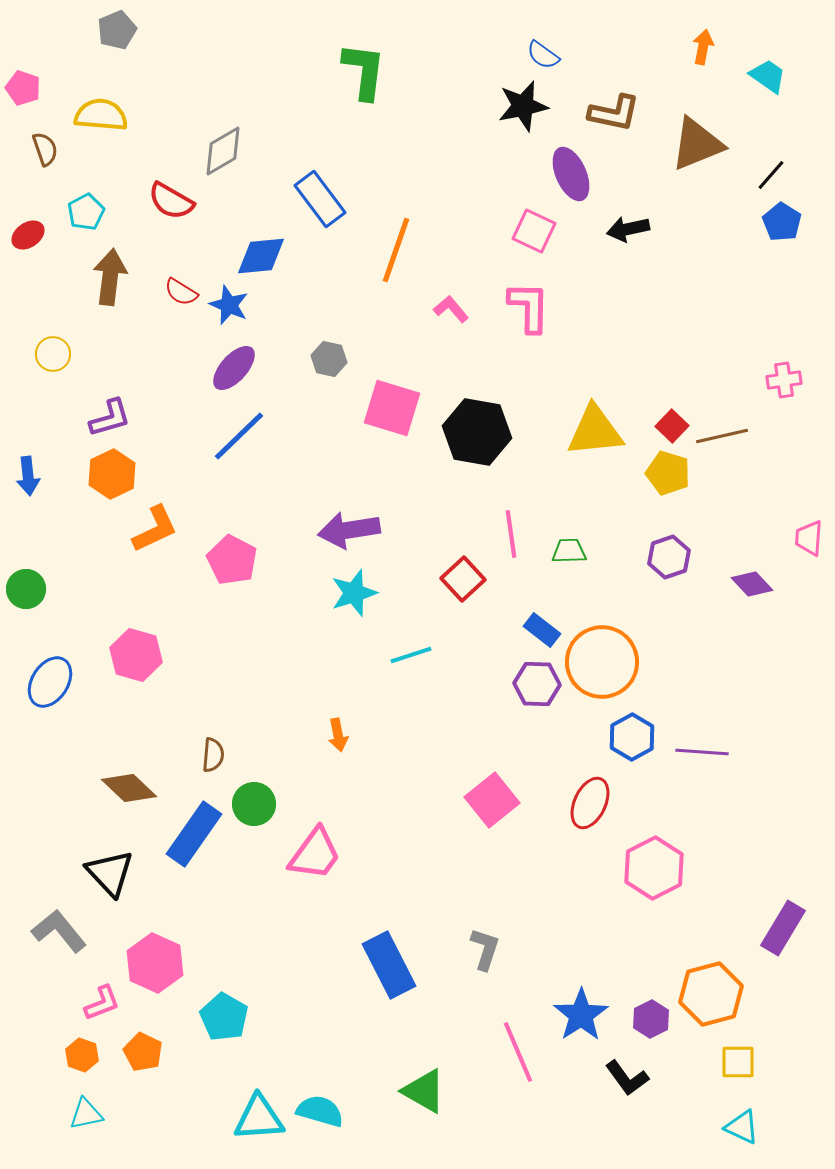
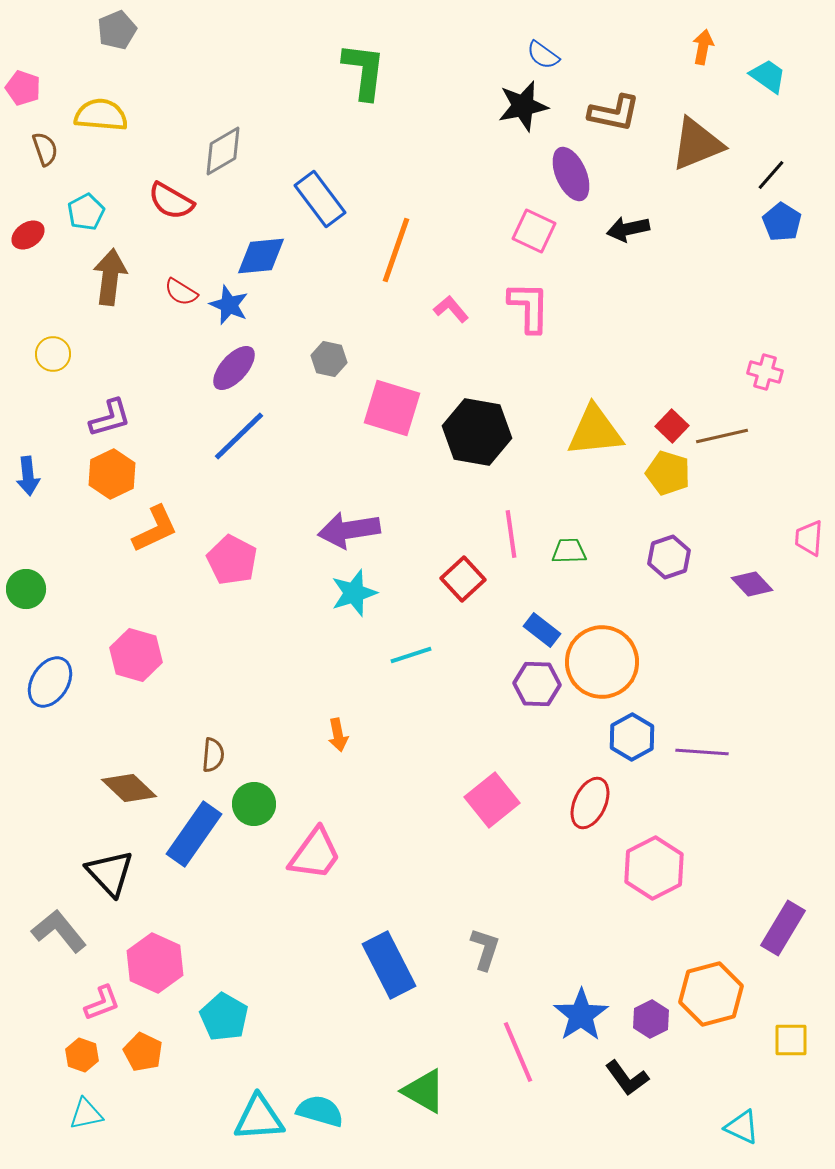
pink cross at (784, 380): moved 19 px left, 8 px up; rotated 24 degrees clockwise
yellow square at (738, 1062): moved 53 px right, 22 px up
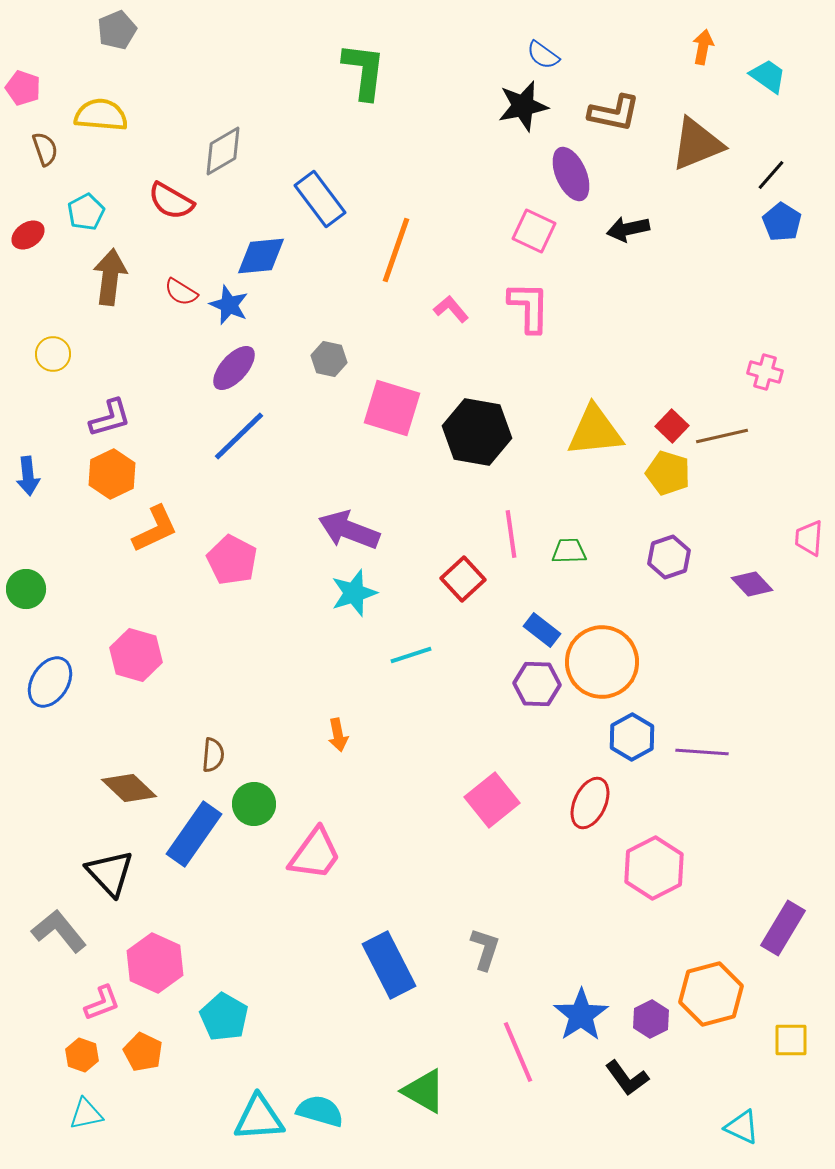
purple arrow at (349, 530): rotated 30 degrees clockwise
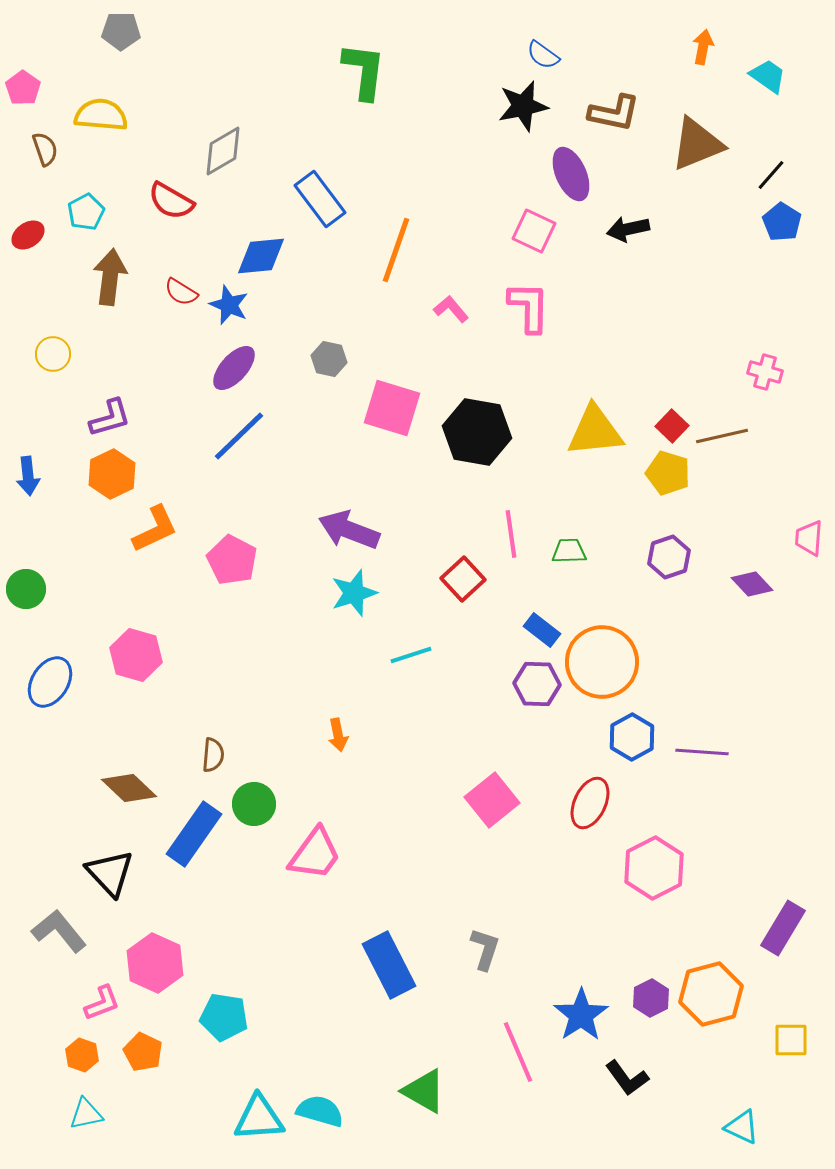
gray pentagon at (117, 30): moved 4 px right, 1 px down; rotated 24 degrees clockwise
pink pentagon at (23, 88): rotated 16 degrees clockwise
cyan pentagon at (224, 1017): rotated 21 degrees counterclockwise
purple hexagon at (651, 1019): moved 21 px up
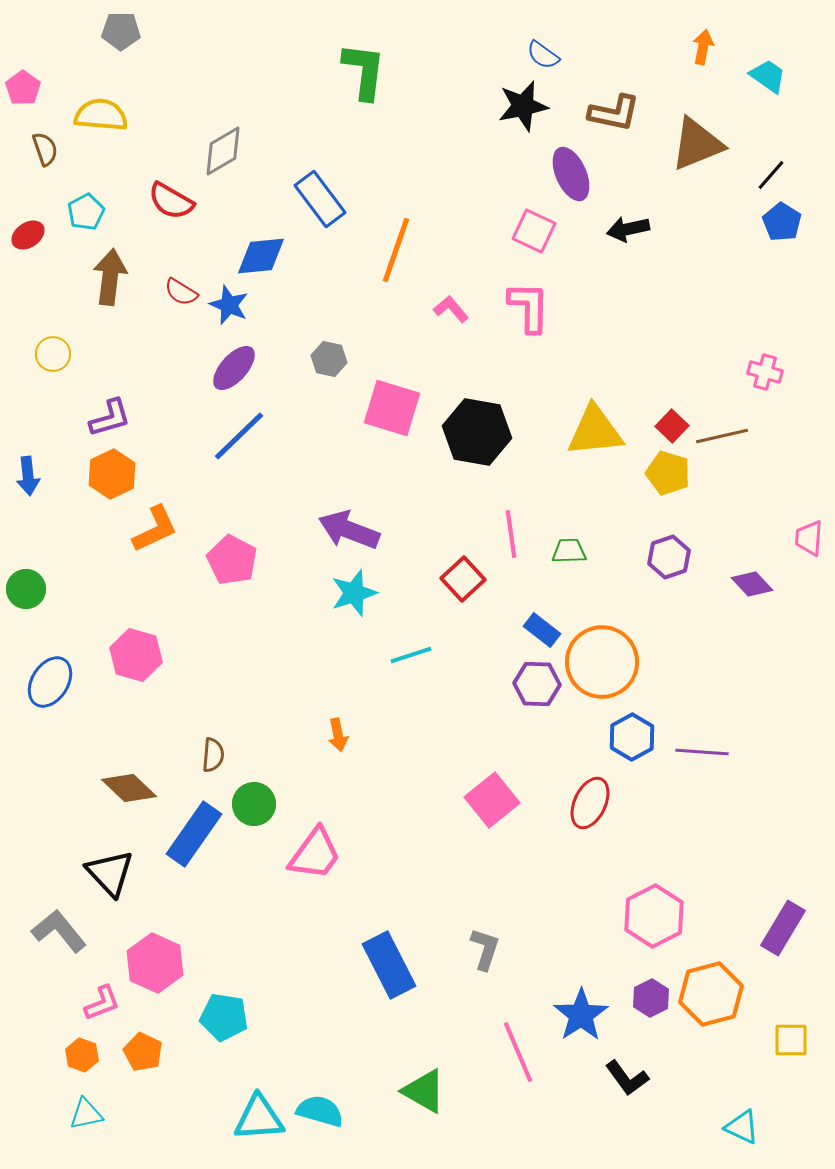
pink hexagon at (654, 868): moved 48 px down
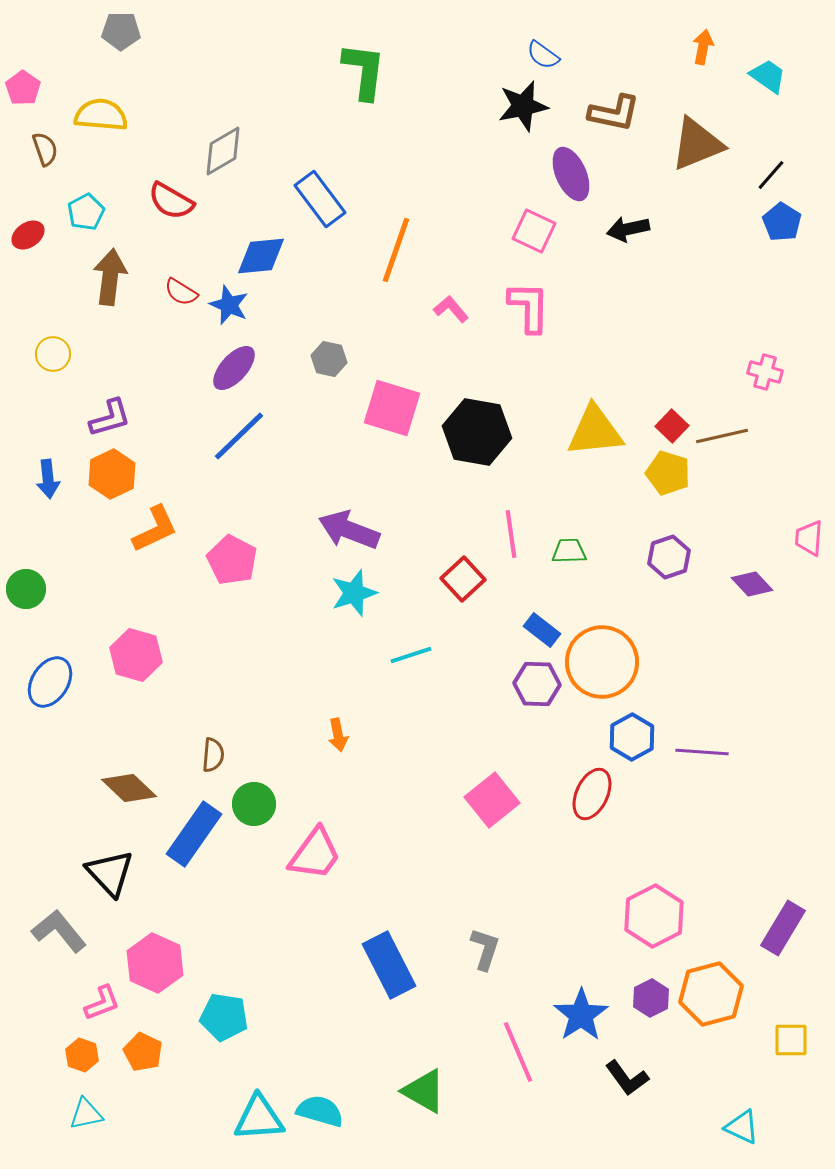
blue arrow at (28, 476): moved 20 px right, 3 px down
red ellipse at (590, 803): moved 2 px right, 9 px up
